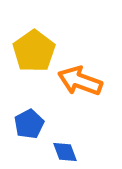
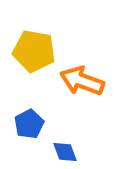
yellow pentagon: rotated 27 degrees counterclockwise
orange arrow: moved 2 px right
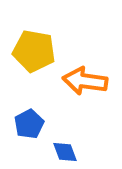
orange arrow: moved 3 px right; rotated 12 degrees counterclockwise
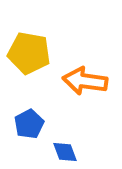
yellow pentagon: moved 5 px left, 2 px down
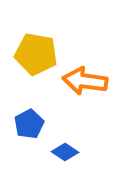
yellow pentagon: moved 7 px right, 1 px down
blue diamond: rotated 36 degrees counterclockwise
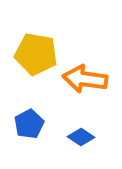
orange arrow: moved 2 px up
blue diamond: moved 16 px right, 15 px up
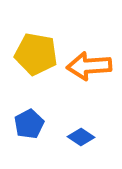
orange arrow: moved 4 px right, 13 px up; rotated 12 degrees counterclockwise
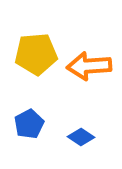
yellow pentagon: rotated 15 degrees counterclockwise
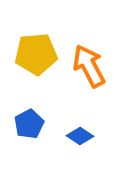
orange arrow: rotated 66 degrees clockwise
blue diamond: moved 1 px left, 1 px up
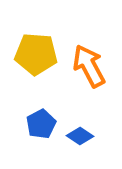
yellow pentagon: rotated 9 degrees clockwise
blue pentagon: moved 12 px right
